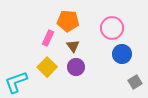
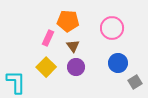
blue circle: moved 4 px left, 9 px down
yellow square: moved 1 px left
cyan L-shape: rotated 110 degrees clockwise
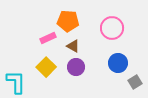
pink rectangle: rotated 42 degrees clockwise
brown triangle: rotated 24 degrees counterclockwise
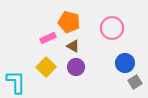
orange pentagon: moved 1 px right, 1 px down; rotated 10 degrees clockwise
blue circle: moved 7 px right
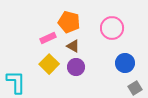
yellow square: moved 3 px right, 3 px up
gray square: moved 6 px down
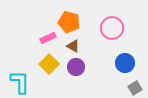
cyan L-shape: moved 4 px right
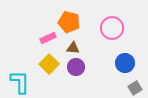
brown triangle: moved 2 px down; rotated 24 degrees counterclockwise
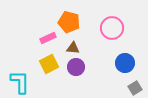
yellow square: rotated 18 degrees clockwise
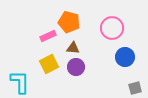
pink rectangle: moved 2 px up
blue circle: moved 6 px up
gray square: rotated 16 degrees clockwise
